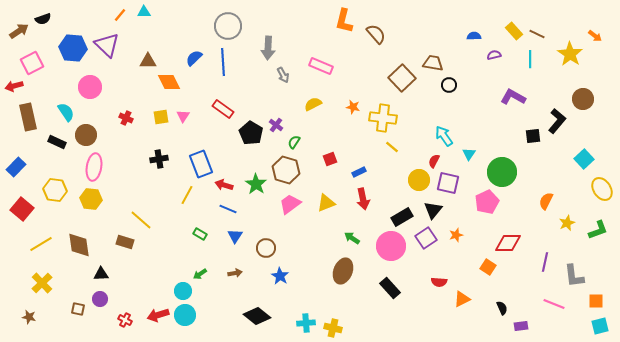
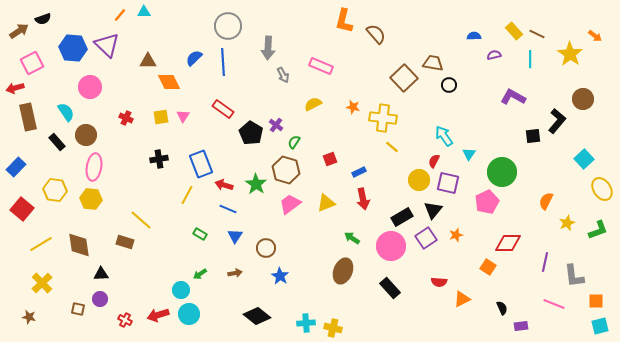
brown square at (402, 78): moved 2 px right
red arrow at (14, 86): moved 1 px right, 2 px down
black rectangle at (57, 142): rotated 24 degrees clockwise
cyan circle at (183, 291): moved 2 px left, 1 px up
cyan circle at (185, 315): moved 4 px right, 1 px up
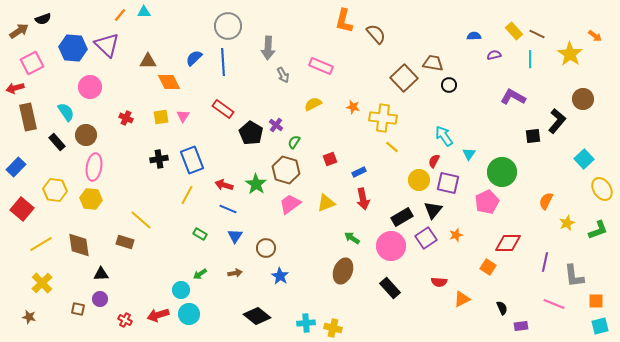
blue rectangle at (201, 164): moved 9 px left, 4 px up
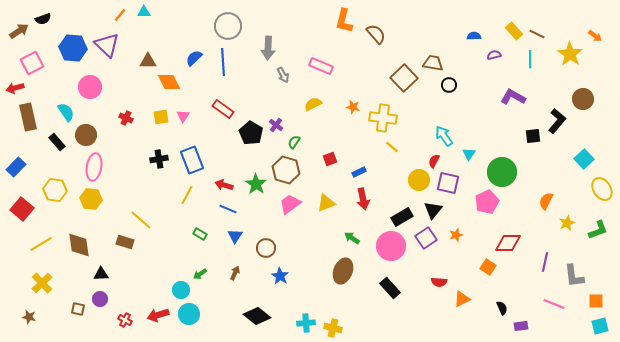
brown arrow at (235, 273): rotated 56 degrees counterclockwise
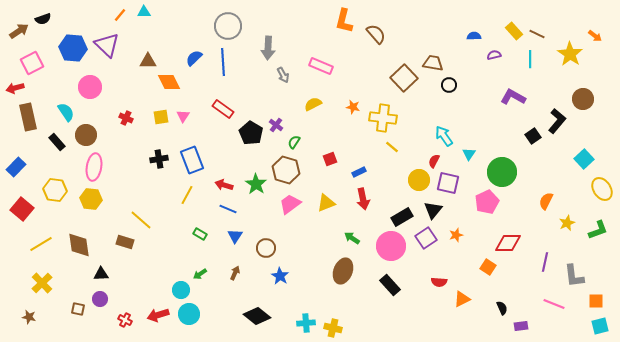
black square at (533, 136): rotated 28 degrees counterclockwise
black rectangle at (390, 288): moved 3 px up
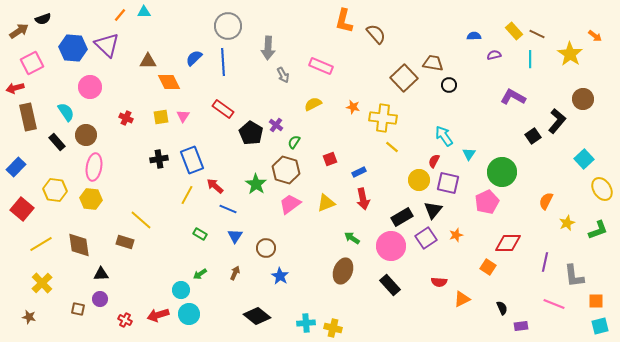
red arrow at (224, 185): moved 9 px left, 1 px down; rotated 24 degrees clockwise
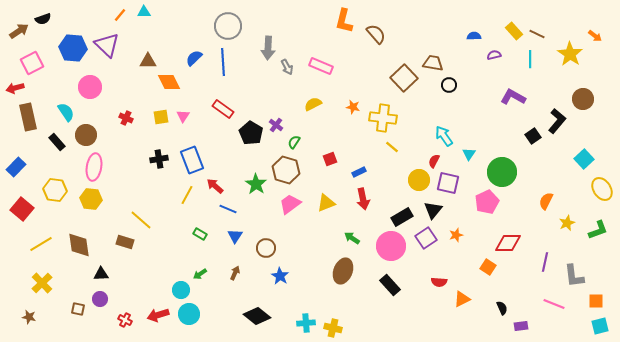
gray arrow at (283, 75): moved 4 px right, 8 px up
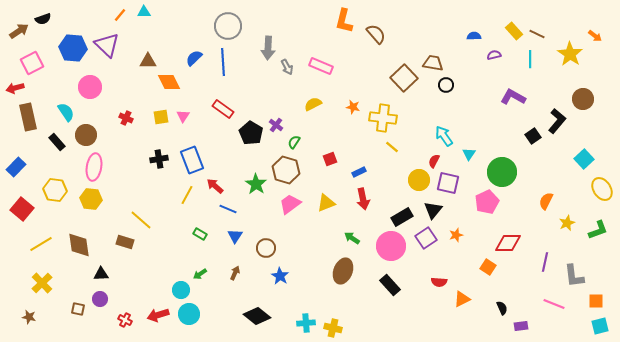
black circle at (449, 85): moved 3 px left
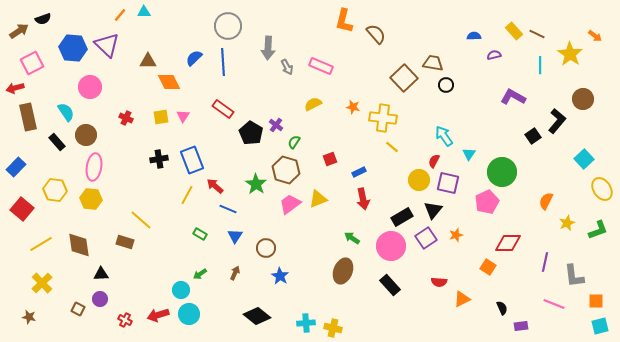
cyan line at (530, 59): moved 10 px right, 6 px down
yellow triangle at (326, 203): moved 8 px left, 4 px up
brown square at (78, 309): rotated 16 degrees clockwise
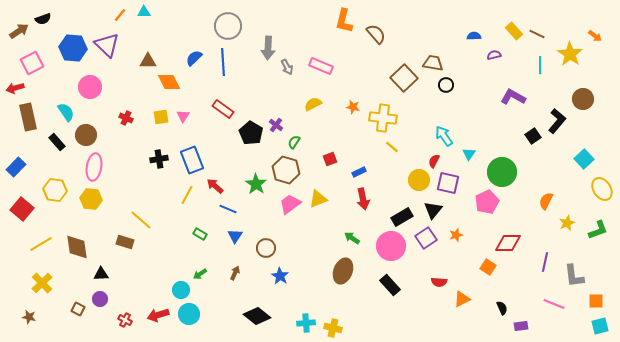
brown diamond at (79, 245): moved 2 px left, 2 px down
